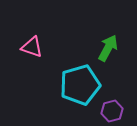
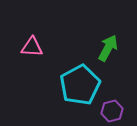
pink triangle: rotated 15 degrees counterclockwise
cyan pentagon: rotated 12 degrees counterclockwise
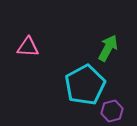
pink triangle: moved 4 px left
cyan pentagon: moved 5 px right
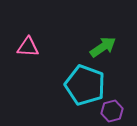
green arrow: moved 5 px left, 1 px up; rotated 28 degrees clockwise
cyan pentagon: rotated 24 degrees counterclockwise
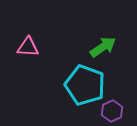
purple hexagon: rotated 10 degrees counterclockwise
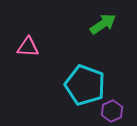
green arrow: moved 23 px up
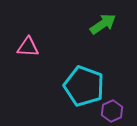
cyan pentagon: moved 1 px left, 1 px down
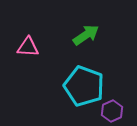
green arrow: moved 17 px left, 11 px down
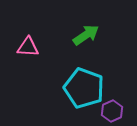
cyan pentagon: moved 2 px down
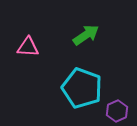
cyan pentagon: moved 2 px left
purple hexagon: moved 5 px right
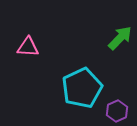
green arrow: moved 34 px right, 3 px down; rotated 12 degrees counterclockwise
cyan pentagon: rotated 27 degrees clockwise
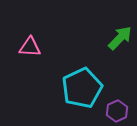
pink triangle: moved 2 px right
